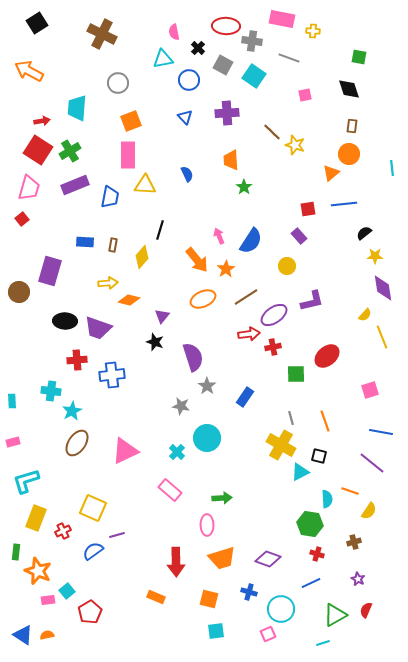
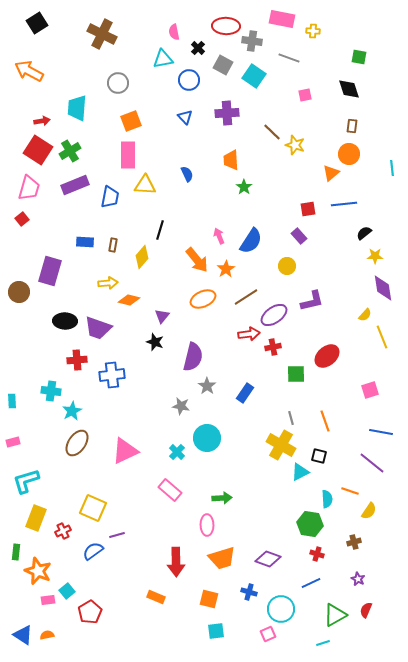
purple semicircle at (193, 357): rotated 32 degrees clockwise
blue rectangle at (245, 397): moved 4 px up
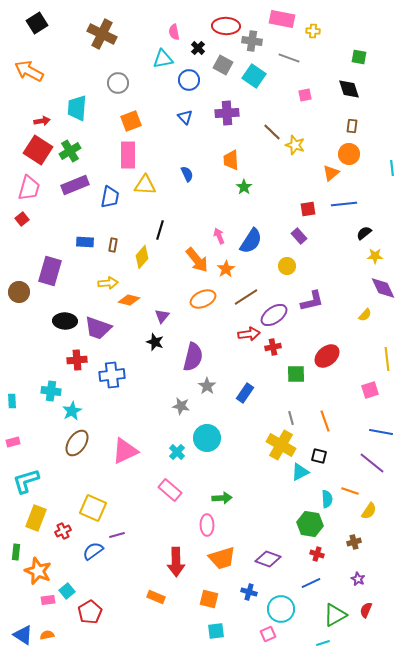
purple diamond at (383, 288): rotated 16 degrees counterclockwise
yellow line at (382, 337): moved 5 px right, 22 px down; rotated 15 degrees clockwise
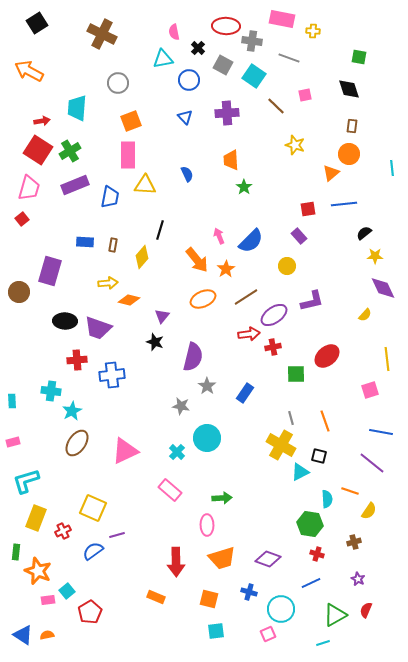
brown line at (272, 132): moved 4 px right, 26 px up
blue semicircle at (251, 241): rotated 12 degrees clockwise
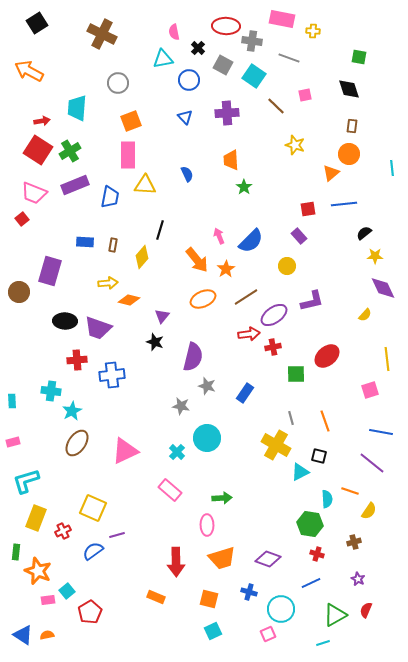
pink trapezoid at (29, 188): moved 5 px right, 5 px down; rotated 96 degrees clockwise
gray star at (207, 386): rotated 18 degrees counterclockwise
yellow cross at (281, 445): moved 5 px left
cyan square at (216, 631): moved 3 px left; rotated 18 degrees counterclockwise
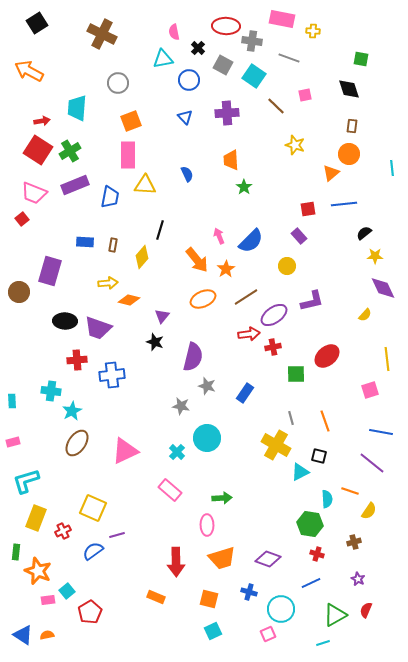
green square at (359, 57): moved 2 px right, 2 px down
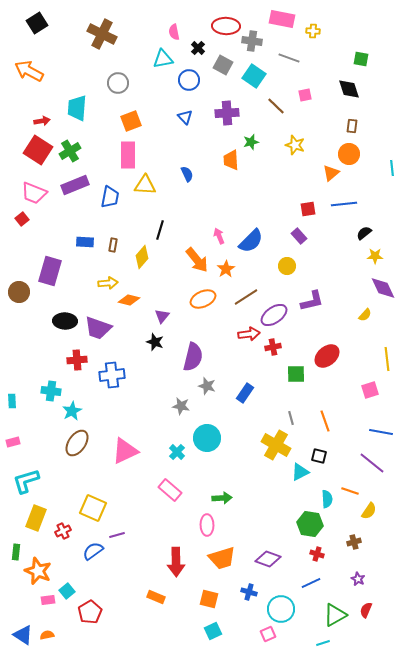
green star at (244, 187): moved 7 px right, 45 px up; rotated 21 degrees clockwise
